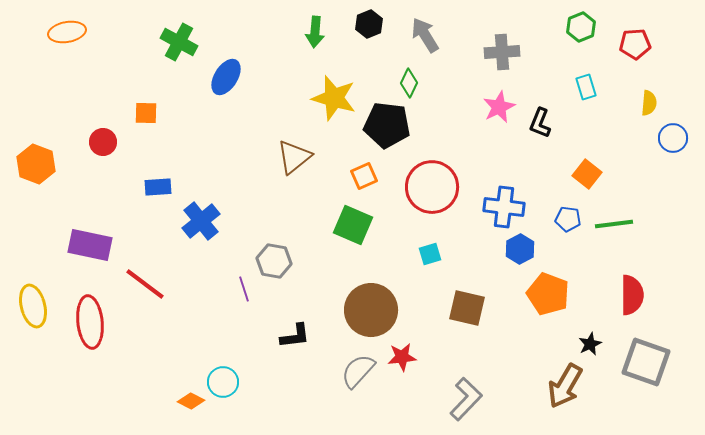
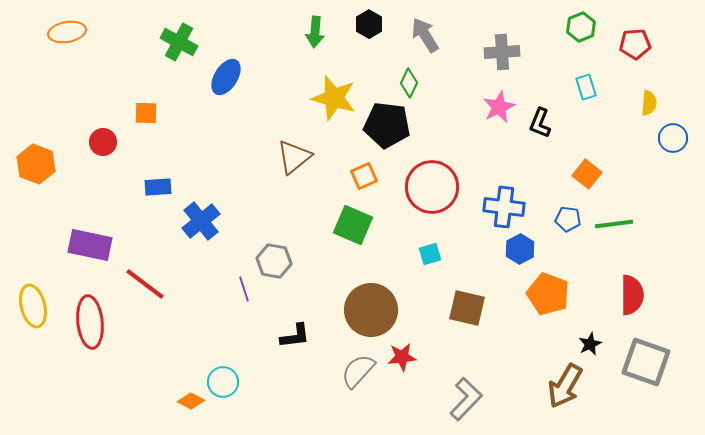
black hexagon at (369, 24): rotated 8 degrees counterclockwise
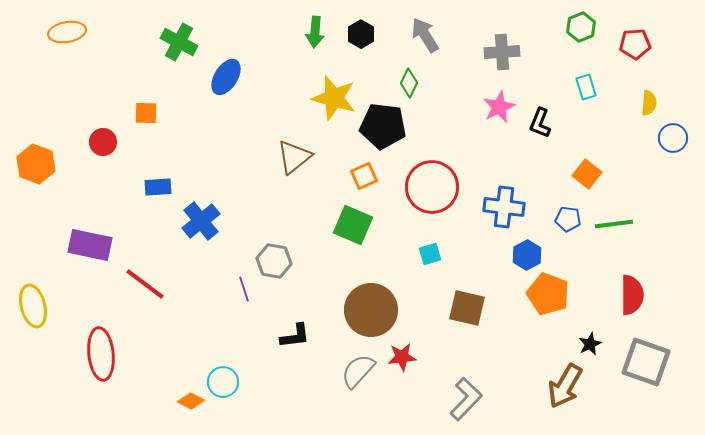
black hexagon at (369, 24): moved 8 px left, 10 px down
black pentagon at (387, 125): moved 4 px left, 1 px down
blue hexagon at (520, 249): moved 7 px right, 6 px down
red ellipse at (90, 322): moved 11 px right, 32 px down
